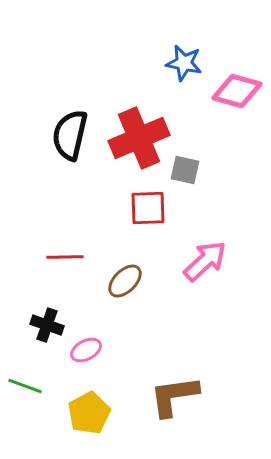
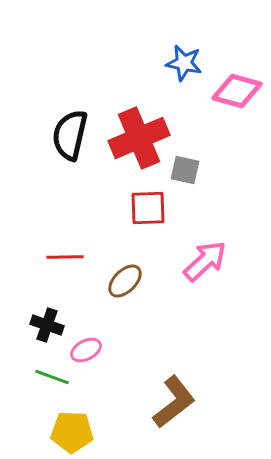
green line: moved 27 px right, 9 px up
brown L-shape: moved 6 px down; rotated 150 degrees clockwise
yellow pentagon: moved 17 px left, 19 px down; rotated 30 degrees clockwise
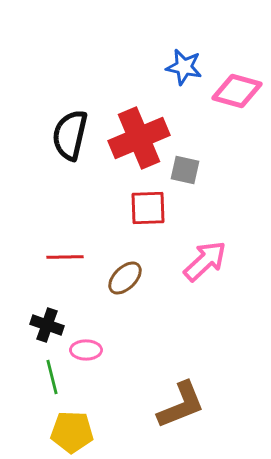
blue star: moved 4 px down
brown ellipse: moved 3 px up
pink ellipse: rotated 28 degrees clockwise
green line: rotated 56 degrees clockwise
brown L-shape: moved 7 px right, 3 px down; rotated 16 degrees clockwise
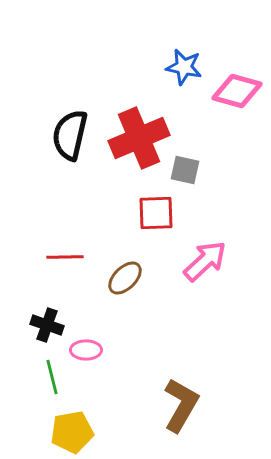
red square: moved 8 px right, 5 px down
brown L-shape: rotated 38 degrees counterclockwise
yellow pentagon: rotated 12 degrees counterclockwise
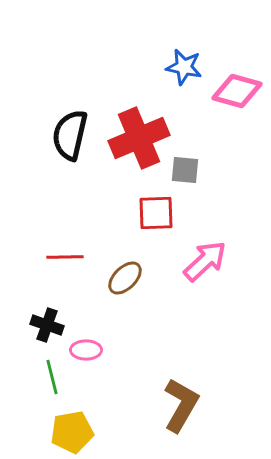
gray square: rotated 8 degrees counterclockwise
